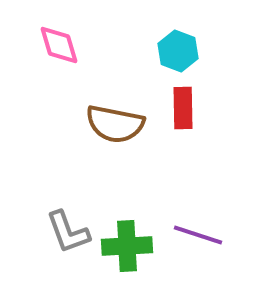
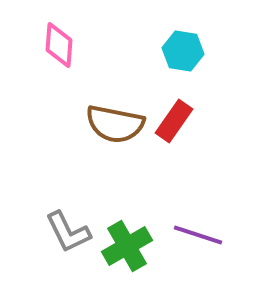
pink diamond: rotated 21 degrees clockwise
cyan hexagon: moved 5 px right; rotated 12 degrees counterclockwise
red rectangle: moved 9 px left, 13 px down; rotated 36 degrees clockwise
gray L-shape: rotated 6 degrees counterclockwise
green cross: rotated 27 degrees counterclockwise
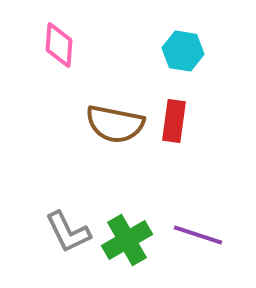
red rectangle: rotated 27 degrees counterclockwise
green cross: moved 6 px up
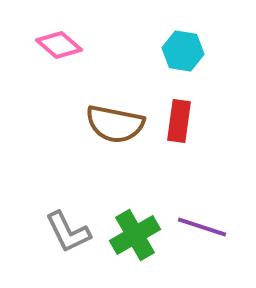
pink diamond: rotated 54 degrees counterclockwise
red rectangle: moved 5 px right
purple line: moved 4 px right, 8 px up
green cross: moved 8 px right, 5 px up
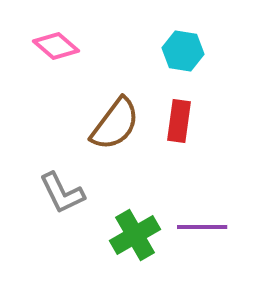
pink diamond: moved 3 px left, 1 px down
brown semicircle: rotated 64 degrees counterclockwise
purple line: rotated 18 degrees counterclockwise
gray L-shape: moved 6 px left, 39 px up
